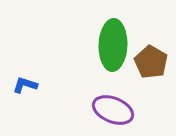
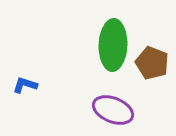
brown pentagon: moved 1 px right, 1 px down; rotated 8 degrees counterclockwise
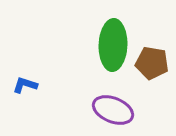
brown pentagon: rotated 12 degrees counterclockwise
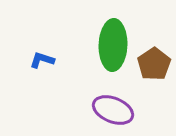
brown pentagon: moved 2 px right, 1 px down; rotated 28 degrees clockwise
blue L-shape: moved 17 px right, 25 px up
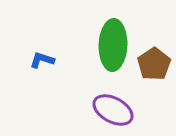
purple ellipse: rotated 6 degrees clockwise
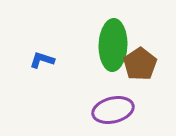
brown pentagon: moved 14 px left
purple ellipse: rotated 42 degrees counterclockwise
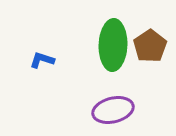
brown pentagon: moved 10 px right, 18 px up
